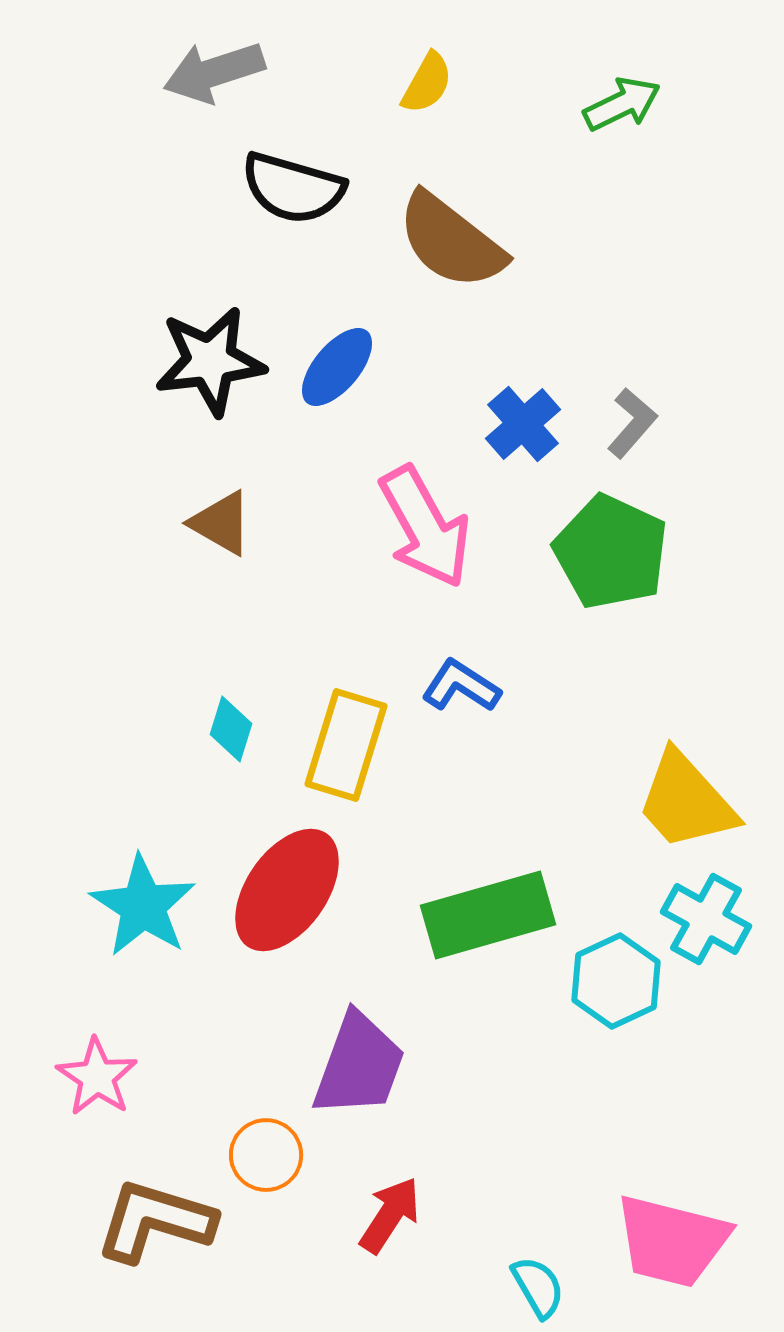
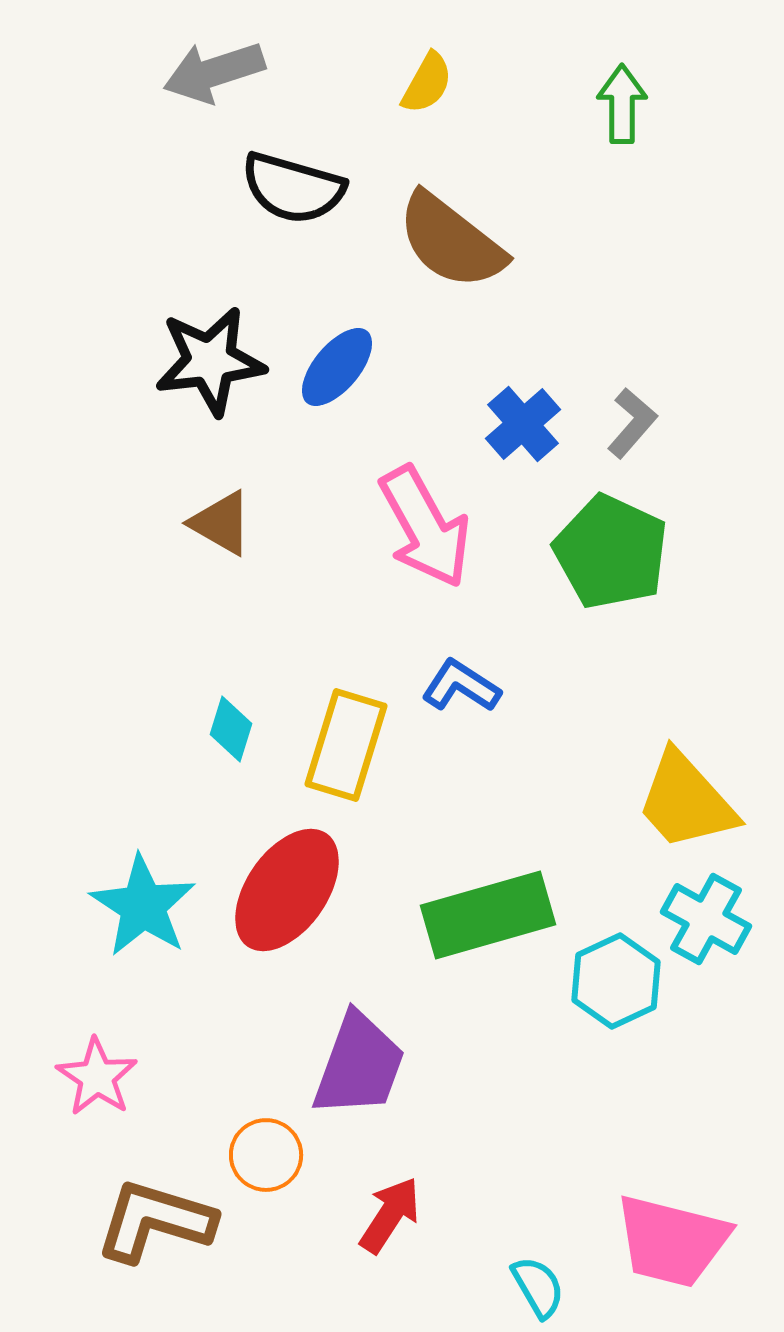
green arrow: rotated 64 degrees counterclockwise
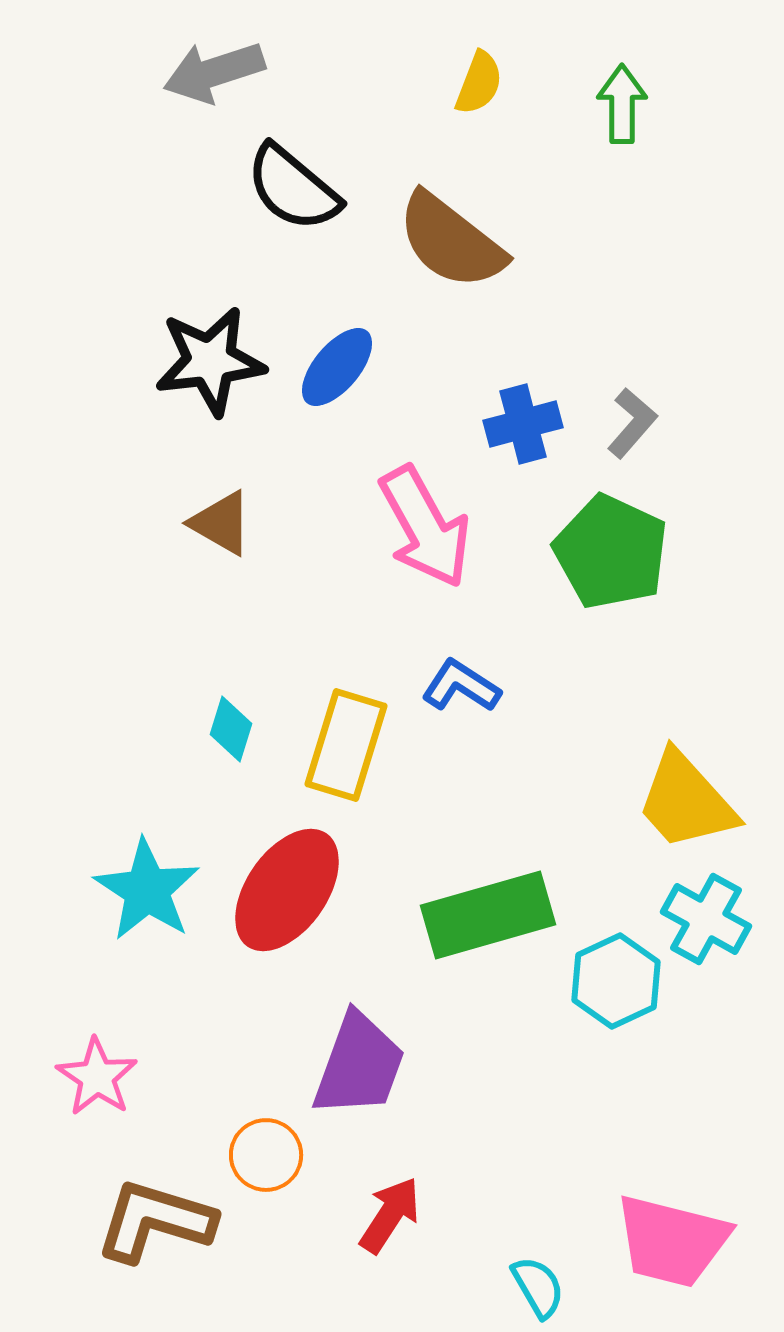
yellow semicircle: moved 52 px right; rotated 8 degrees counterclockwise
black semicircle: rotated 24 degrees clockwise
blue cross: rotated 26 degrees clockwise
cyan star: moved 4 px right, 16 px up
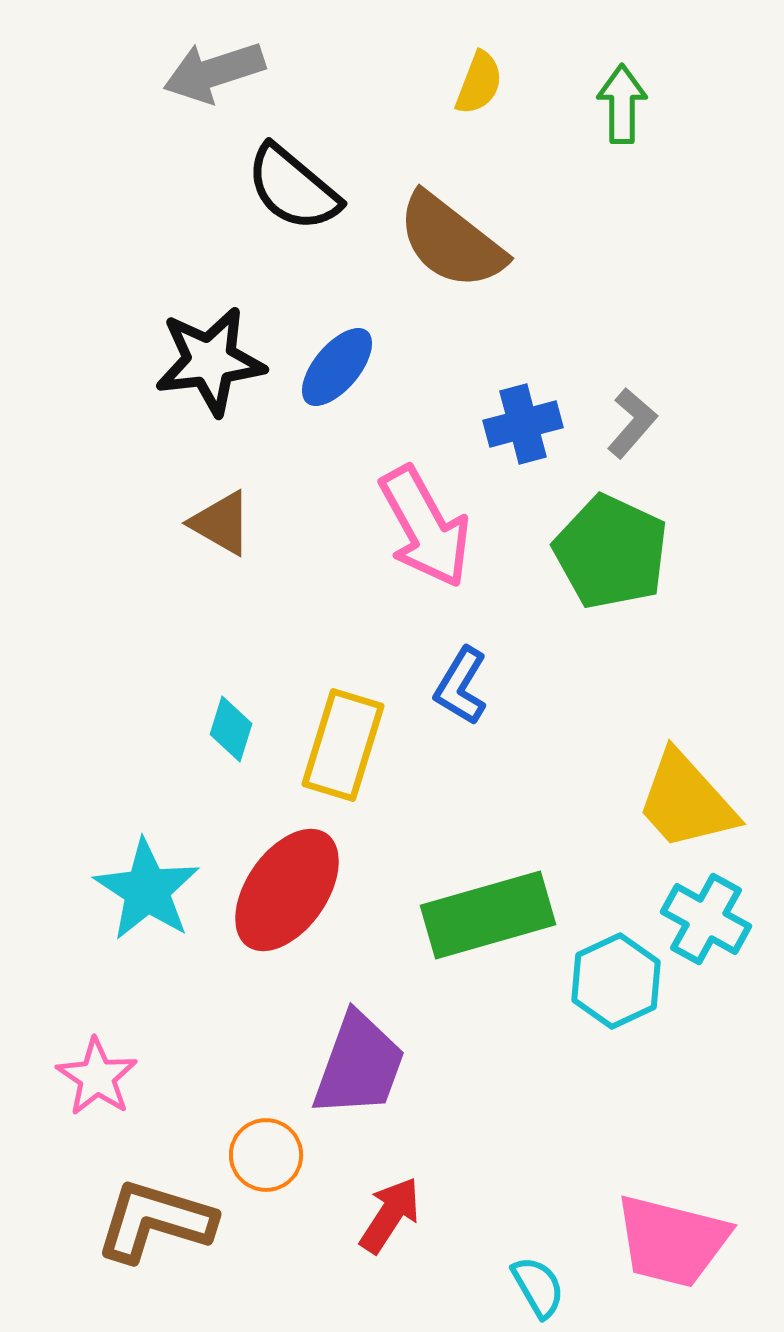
blue L-shape: rotated 92 degrees counterclockwise
yellow rectangle: moved 3 px left
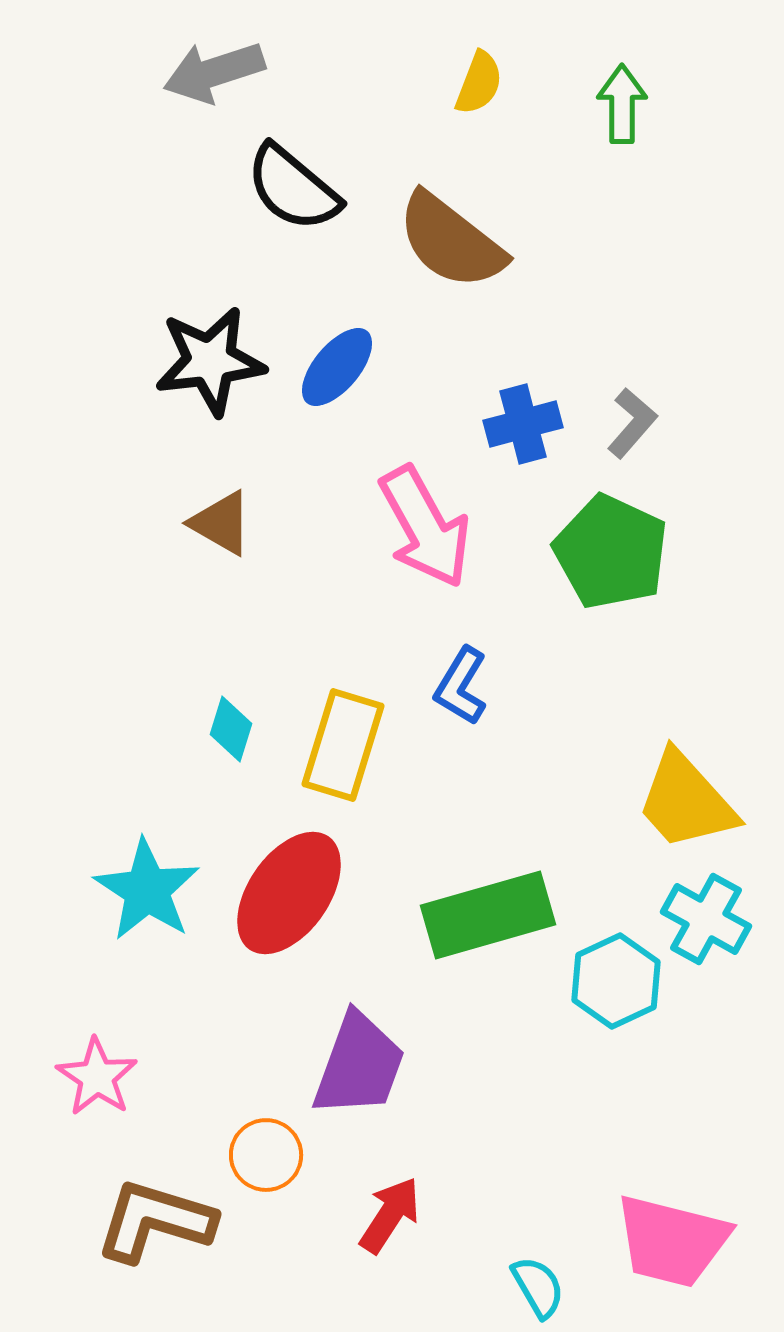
red ellipse: moved 2 px right, 3 px down
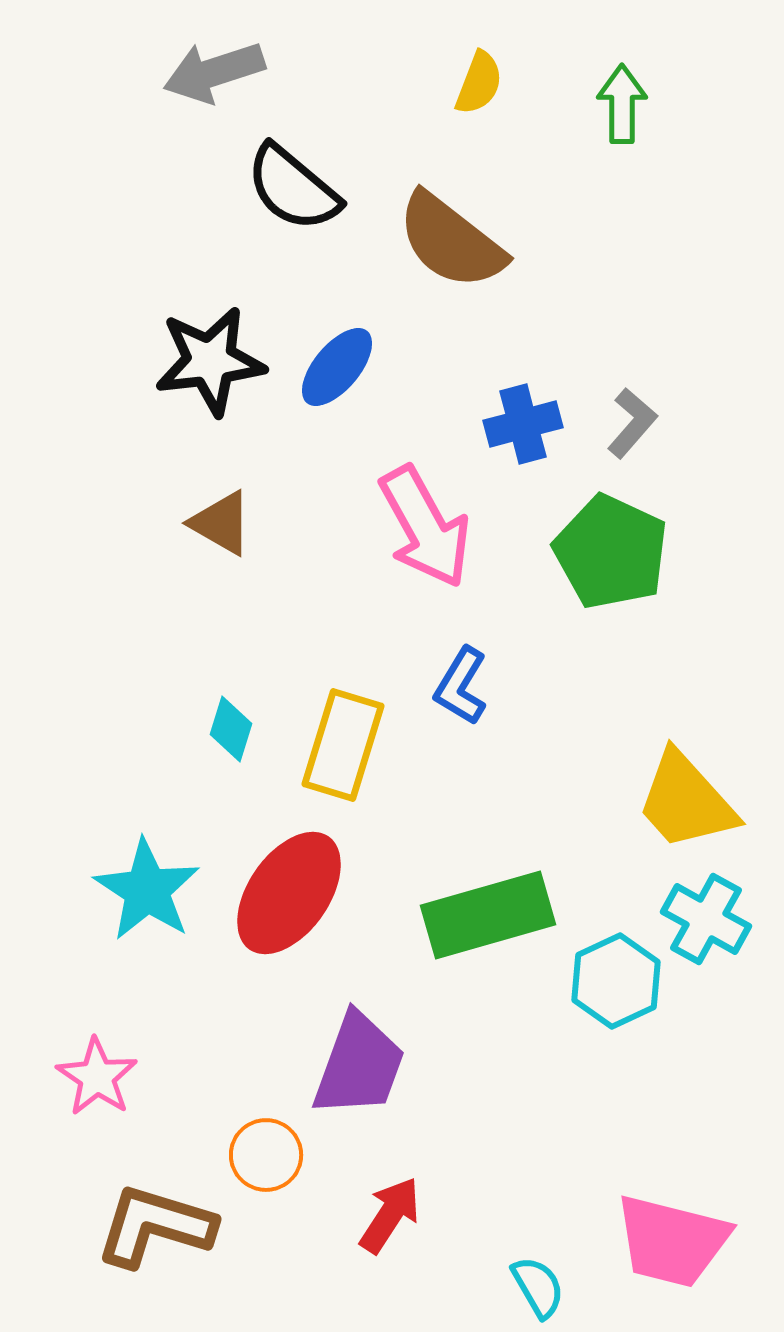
brown L-shape: moved 5 px down
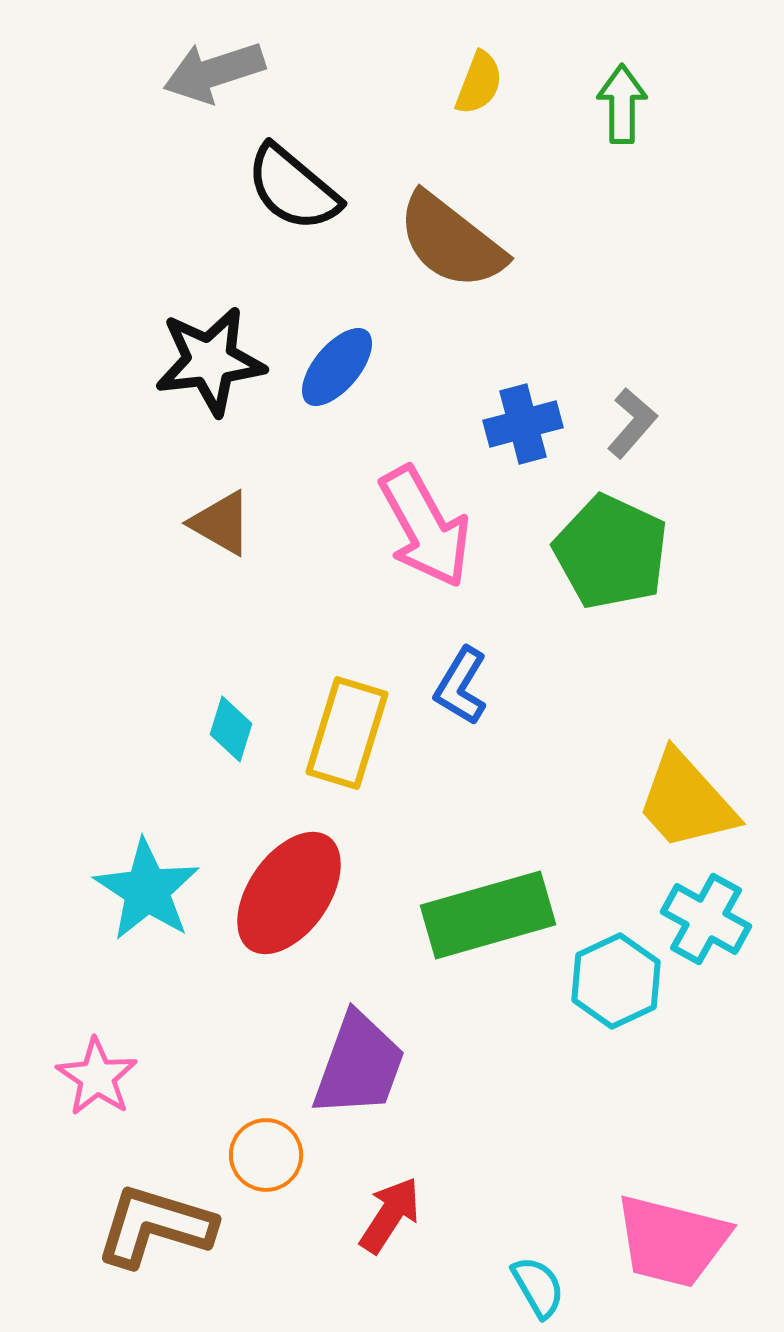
yellow rectangle: moved 4 px right, 12 px up
